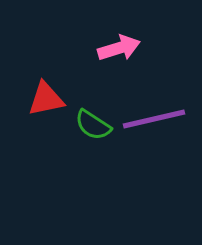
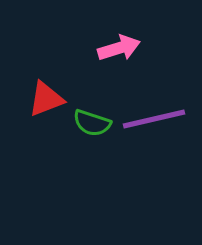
red triangle: rotated 9 degrees counterclockwise
green semicircle: moved 1 px left, 2 px up; rotated 15 degrees counterclockwise
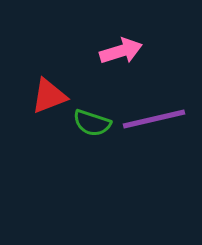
pink arrow: moved 2 px right, 3 px down
red triangle: moved 3 px right, 3 px up
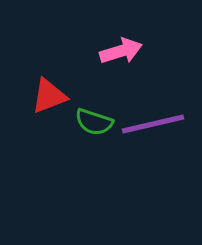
purple line: moved 1 px left, 5 px down
green semicircle: moved 2 px right, 1 px up
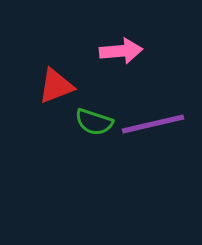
pink arrow: rotated 12 degrees clockwise
red triangle: moved 7 px right, 10 px up
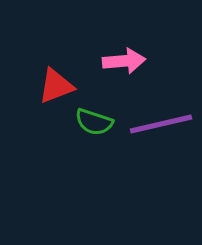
pink arrow: moved 3 px right, 10 px down
purple line: moved 8 px right
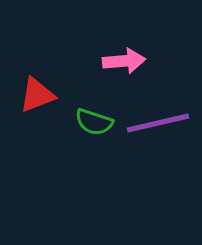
red triangle: moved 19 px left, 9 px down
purple line: moved 3 px left, 1 px up
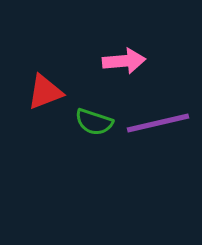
red triangle: moved 8 px right, 3 px up
